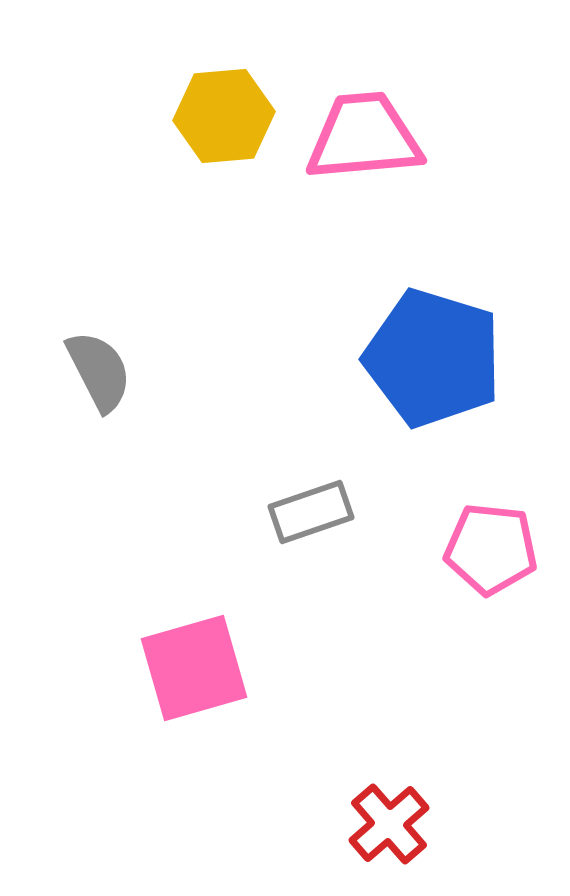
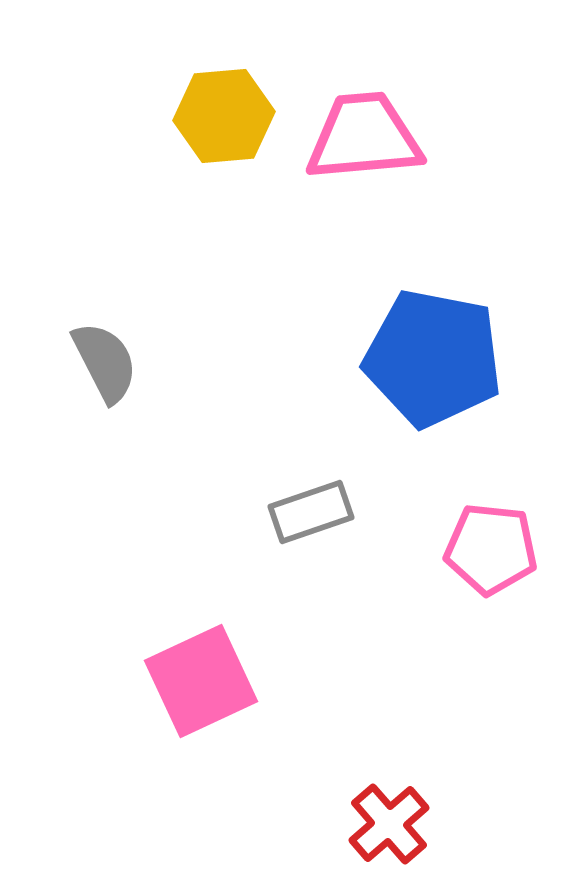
blue pentagon: rotated 6 degrees counterclockwise
gray semicircle: moved 6 px right, 9 px up
pink square: moved 7 px right, 13 px down; rotated 9 degrees counterclockwise
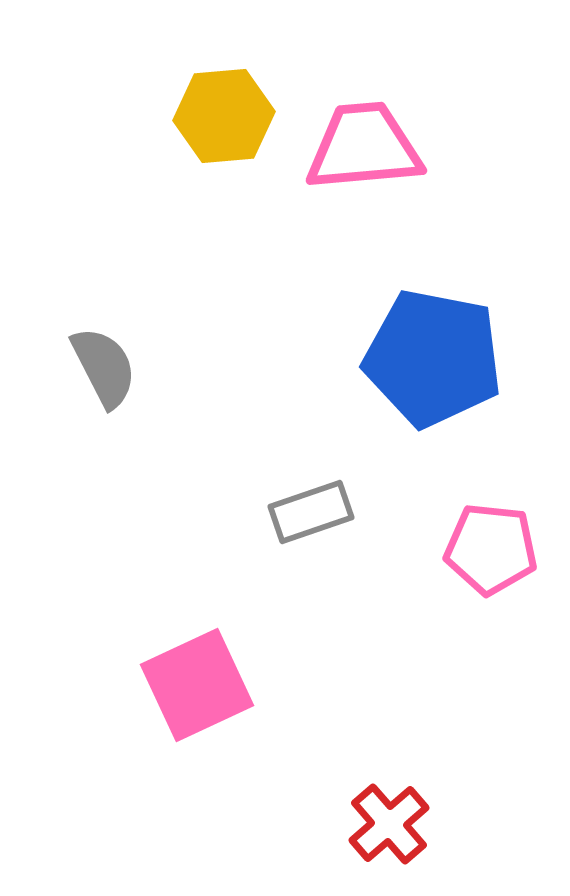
pink trapezoid: moved 10 px down
gray semicircle: moved 1 px left, 5 px down
pink square: moved 4 px left, 4 px down
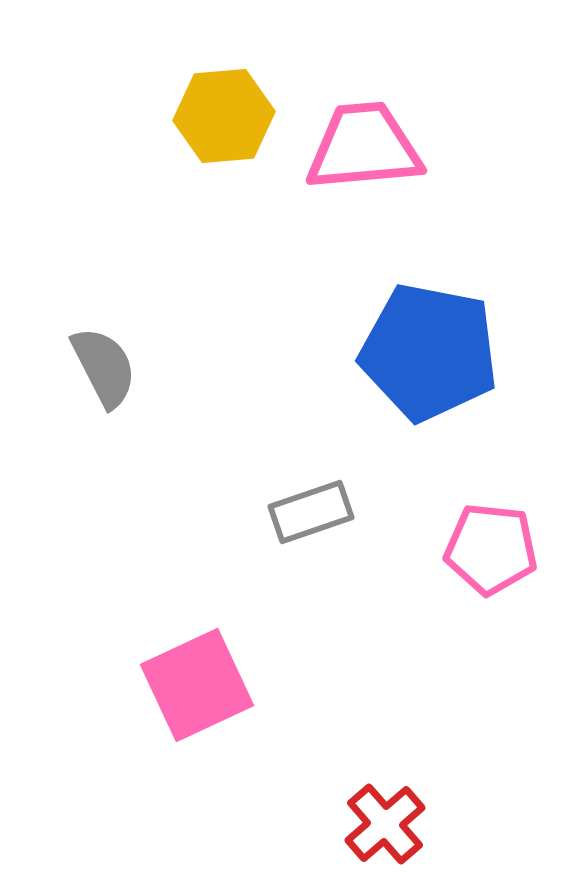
blue pentagon: moved 4 px left, 6 px up
red cross: moved 4 px left
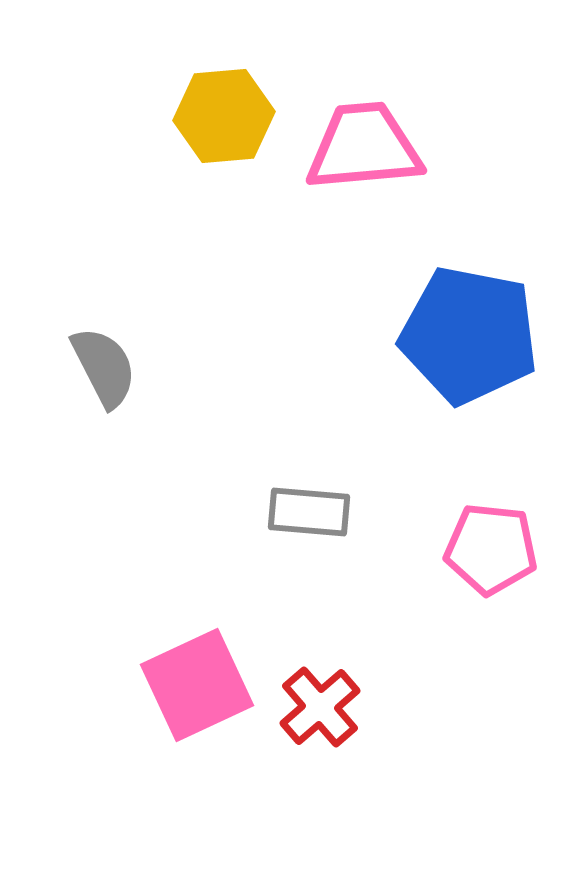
blue pentagon: moved 40 px right, 17 px up
gray rectangle: moved 2 px left; rotated 24 degrees clockwise
red cross: moved 65 px left, 117 px up
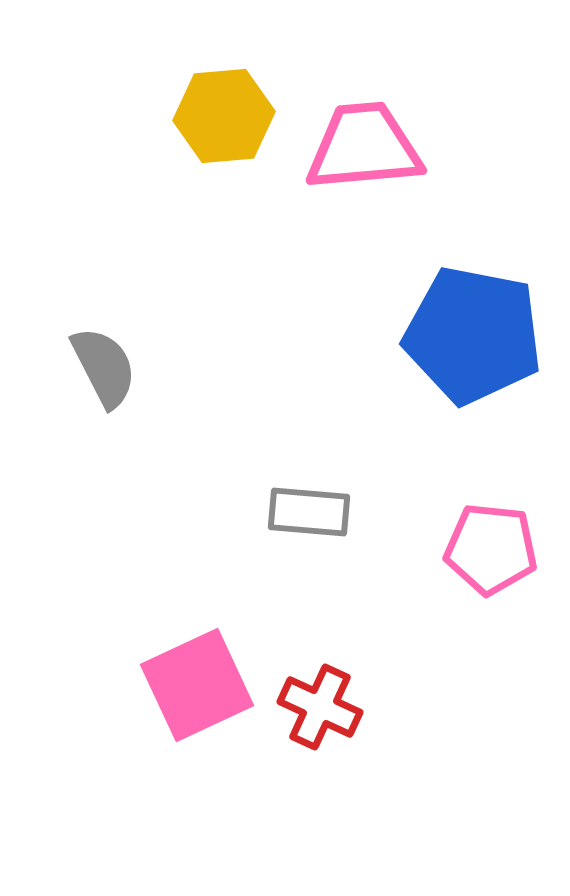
blue pentagon: moved 4 px right
red cross: rotated 24 degrees counterclockwise
